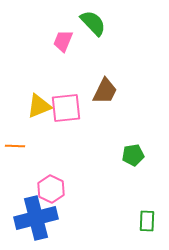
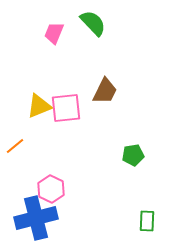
pink trapezoid: moved 9 px left, 8 px up
orange line: rotated 42 degrees counterclockwise
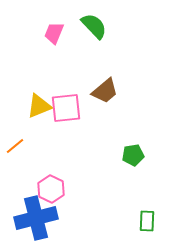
green semicircle: moved 1 px right, 3 px down
brown trapezoid: rotated 24 degrees clockwise
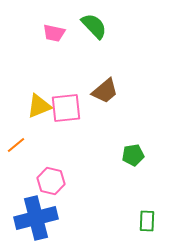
pink trapezoid: rotated 100 degrees counterclockwise
orange line: moved 1 px right, 1 px up
pink hexagon: moved 8 px up; rotated 12 degrees counterclockwise
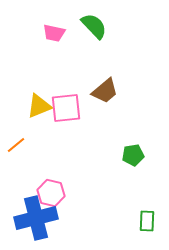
pink hexagon: moved 12 px down
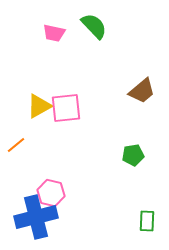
brown trapezoid: moved 37 px right
yellow triangle: rotated 8 degrees counterclockwise
blue cross: moved 1 px up
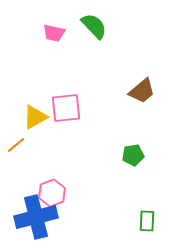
yellow triangle: moved 4 px left, 11 px down
pink hexagon: moved 1 px right; rotated 24 degrees clockwise
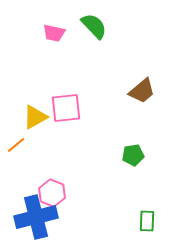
pink hexagon: rotated 16 degrees counterclockwise
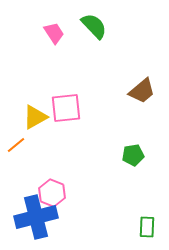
pink trapezoid: rotated 135 degrees counterclockwise
green rectangle: moved 6 px down
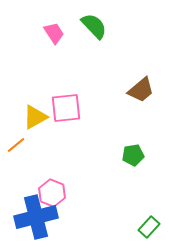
brown trapezoid: moved 1 px left, 1 px up
green rectangle: moved 2 px right; rotated 40 degrees clockwise
